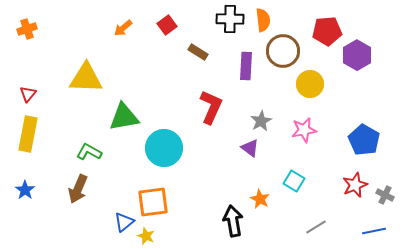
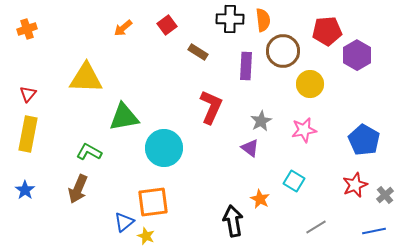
gray cross: rotated 24 degrees clockwise
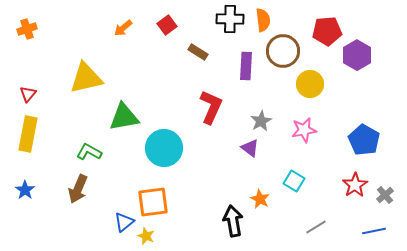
yellow triangle: rotated 15 degrees counterclockwise
red star: rotated 10 degrees counterclockwise
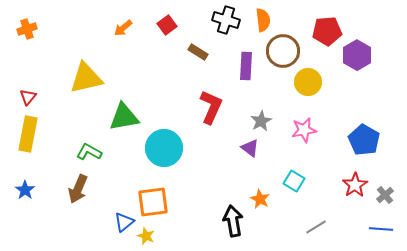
black cross: moved 4 px left, 1 px down; rotated 16 degrees clockwise
yellow circle: moved 2 px left, 2 px up
red triangle: moved 3 px down
blue line: moved 7 px right, 2 px up; rotated 15 degrees clockwise
